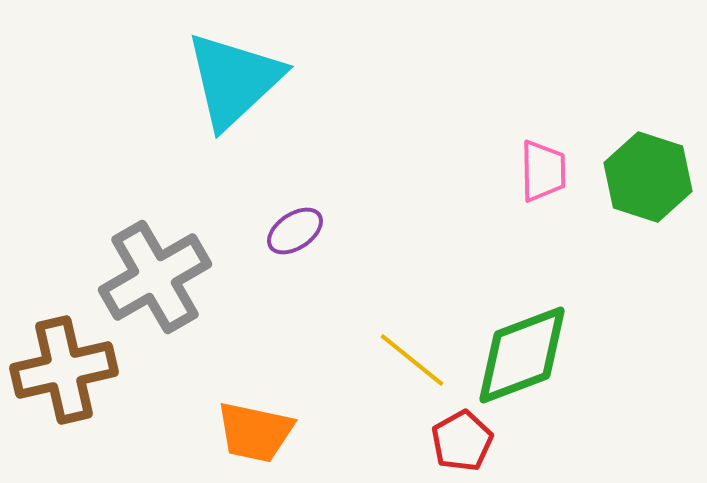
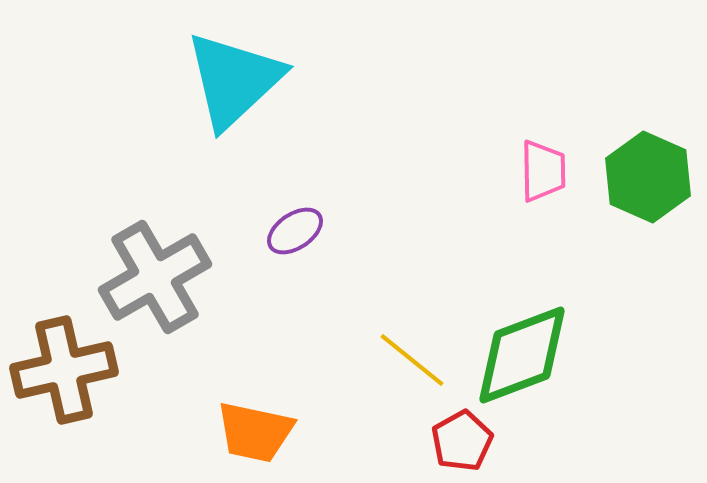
green hexagon: rotated 6 degrees clockwise
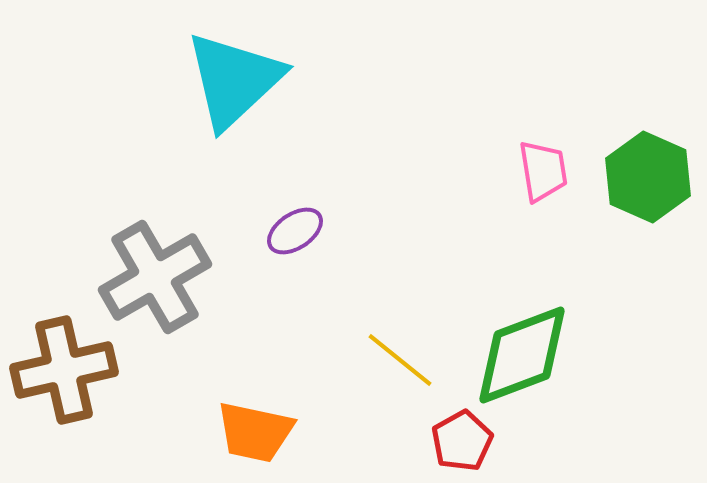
pink trapezoid: rotated 8 degrees counterclockwise
yellow line: moved 12 px left
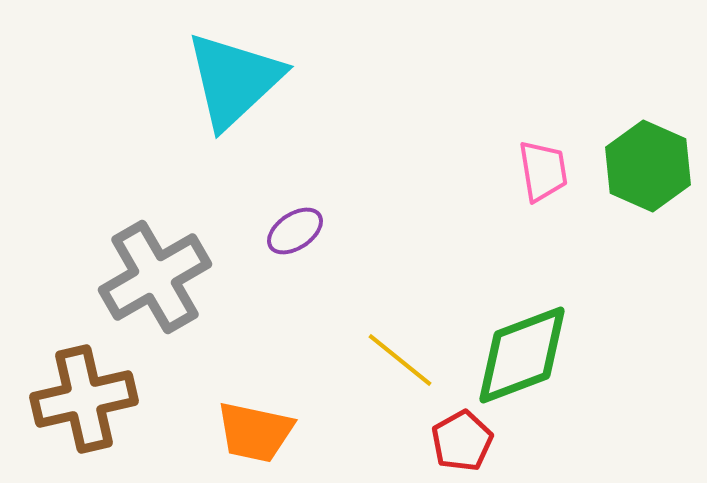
green hexagon: moved 11 px up
brown cross: moved 20 px right, 29 px down
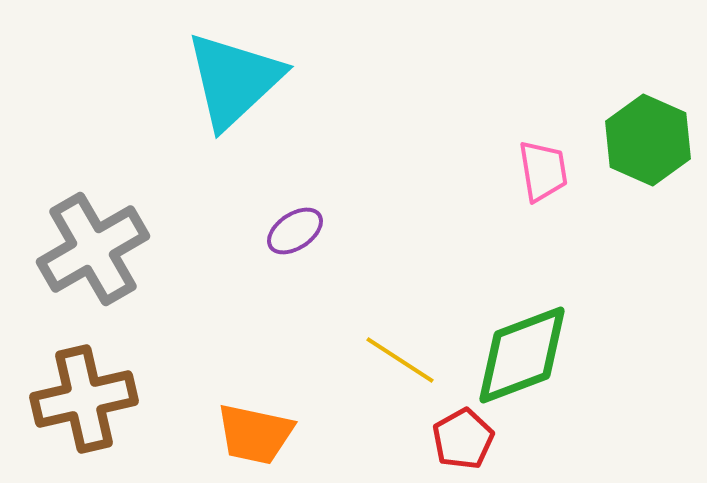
green hexagon: moved 26 px up
gray cross: moved 62 px left, 28 px up
yellow line: rotated 6 degrees counterclockwise
orange trapezoid: moved 2 px down
red pentagon: moved 1 px right, 2 px up
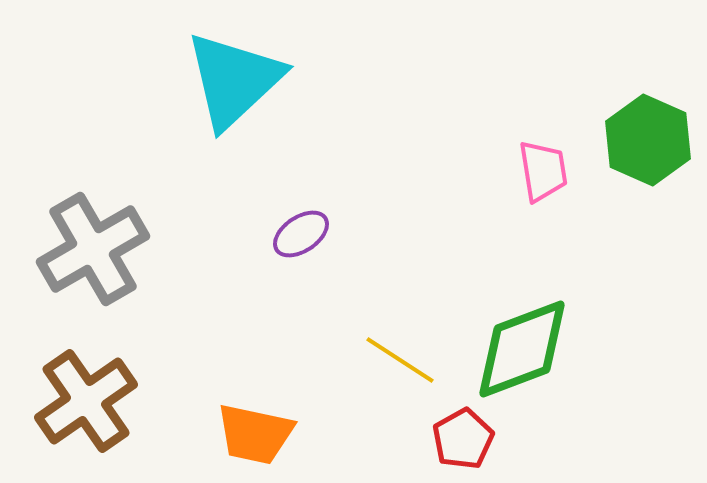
purple ellipse: moved 6 px right, 3 px down
green diamond: moved 6 px up
brown cross: moved 2 px right, 2 px down; rotated 22 degrees counterclockwise
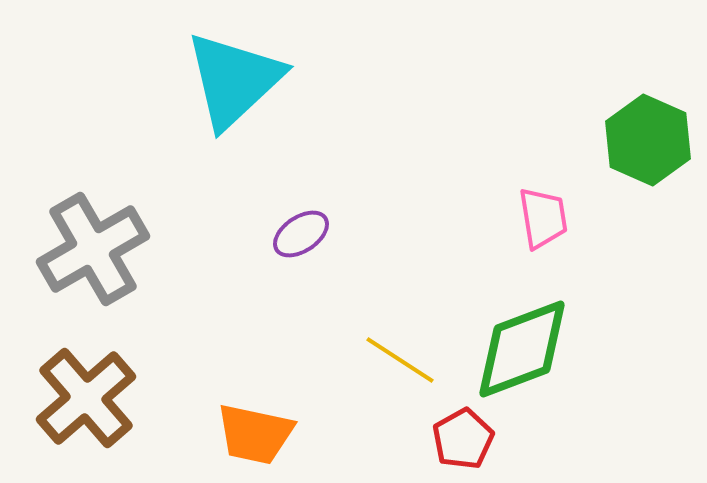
pink trapezoid: moved 47 px down
brown cross: moved 3 px up; rotated 6 degrees counterclockwise
